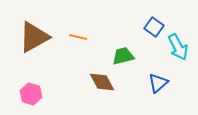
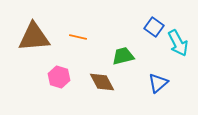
brown triangle: rotated 24 degrees clockwise
cyan arrow: moved 4 px up
pink hexagon: moved 28 px right, 17 px up
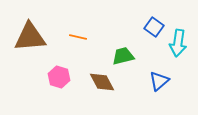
brown triangle: moved 4 px left
cyan arrow: rotated 36 degrees clockwise
blue triangle: moved 1 px right, 2 px up
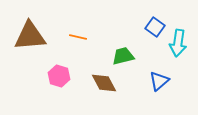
blue square: moved 1 px right
brown triangle: moved 1 px up
pink hexagon: moved 1 px up
brown diamond: moved 2 px right, 1 px down
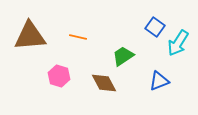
cyan arrow: rotated 24 degrees clockwise
green trapezoid: rotated 20 degrees counterclockwise
blue triangle: rotated 20 degrees clockwise
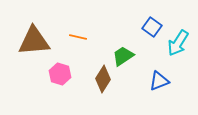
blue square: moved 3 px left
brown triangle: moved 4 px right, 5 px down
pink hexagon: moved 1 px right, 2 px up
brown diamond: moved 1 px left, 4 px up; rotated 60 degrees clockwise
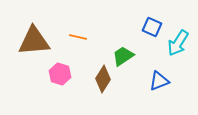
blue square: rotated 12 degrees counterclockwise
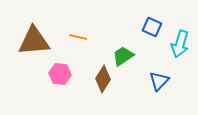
cyan arrow: moved 2 px right, 1 px down; rotated 16 degrees counterclockwise
pink hexagon: rotated 10 degrees counterclockwise
blue triangle: rotated 25 degrees counterclockwise
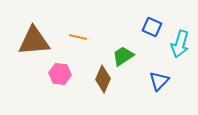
brown diamond: rotated 8 degrees counterclockwise
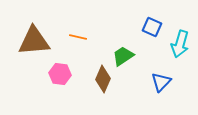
blue triangle: moved 2 px right, 1 px down
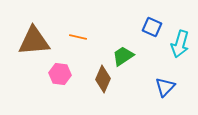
blue triangle: moved 4 px right, 5 px down
